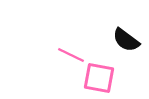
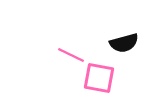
black semicircle: moved 2 px left, 3 px down; rotated 52 degrees counterclockwise
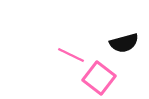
pink square: rotated 28 degrees clockwise
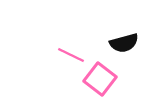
pink square: moved 1 px right, 1 px down
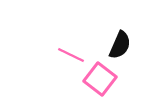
black semicircle: moved 4 px left, 2 px down; rotated 52 degrees counterclockwise
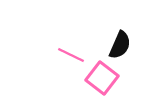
pink square: moved 2 px right, 1 px up
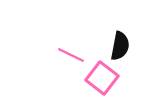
black semicircle: moved 1 px down; rotated 12 degrees counterclockwise
